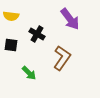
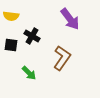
black cross: moved 5 px left, 2 px down
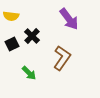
purple arrow: moved 1 px left
black cross: rotated 14 degrees clockwise
black square: moved 1 px right, 1 px up; rotated 32 degrees counterclockwise
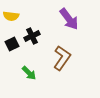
black cross: rotated 21 degrees clockwise
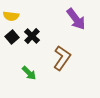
purple arrow: moved 7 px right
black cross: rotated 21 degrees counterclockwise
black square: moved 7 px up; rotated 16 degrees counterclockwise
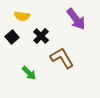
yellow semicircle: moved 11 px right
black cross: moved 9 px right
brown L-shape: rotated 65 degrees counterclockwise
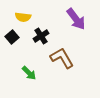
yellow semicircle: moved 1 px right, 1 px down
black cross: rotated 14 degrees clockwise
